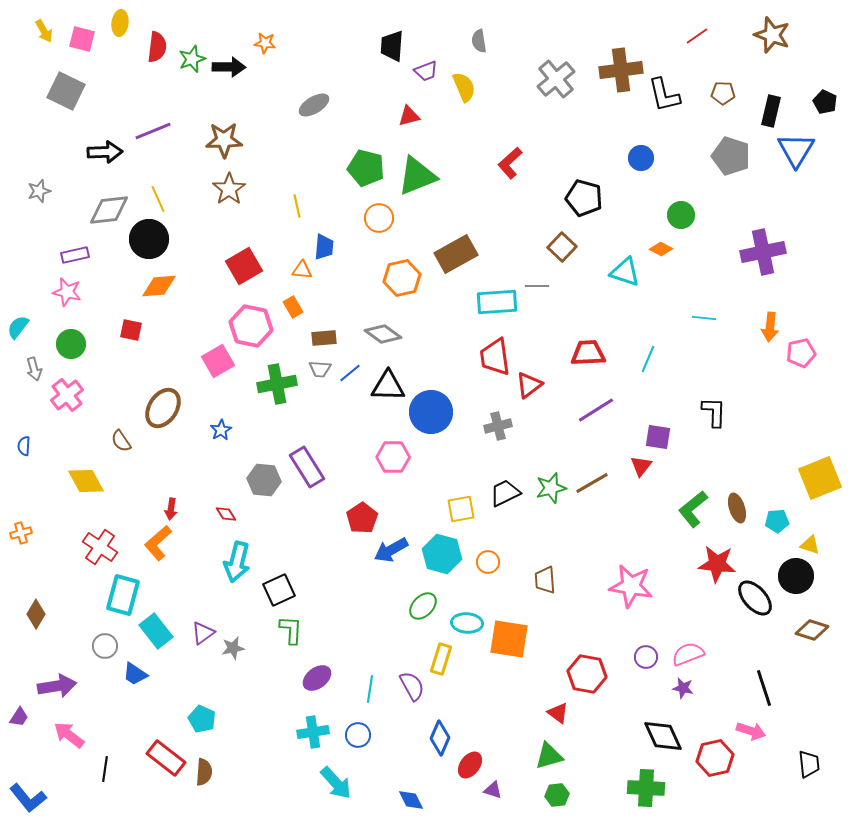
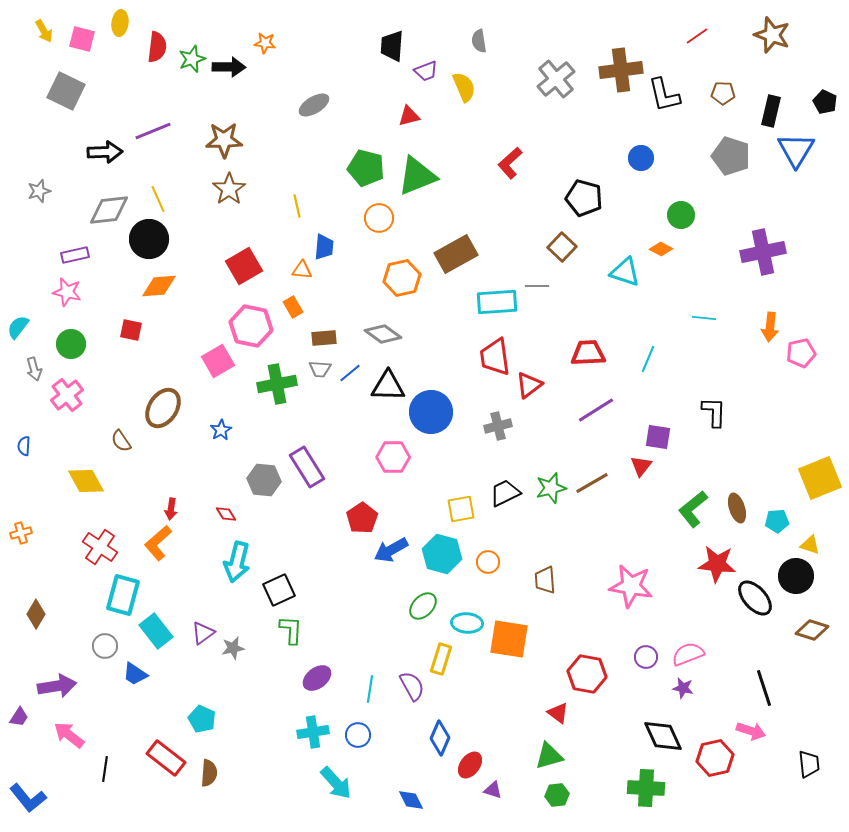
brown semicircle at (204, 772): moved 5 px right, 1 px down
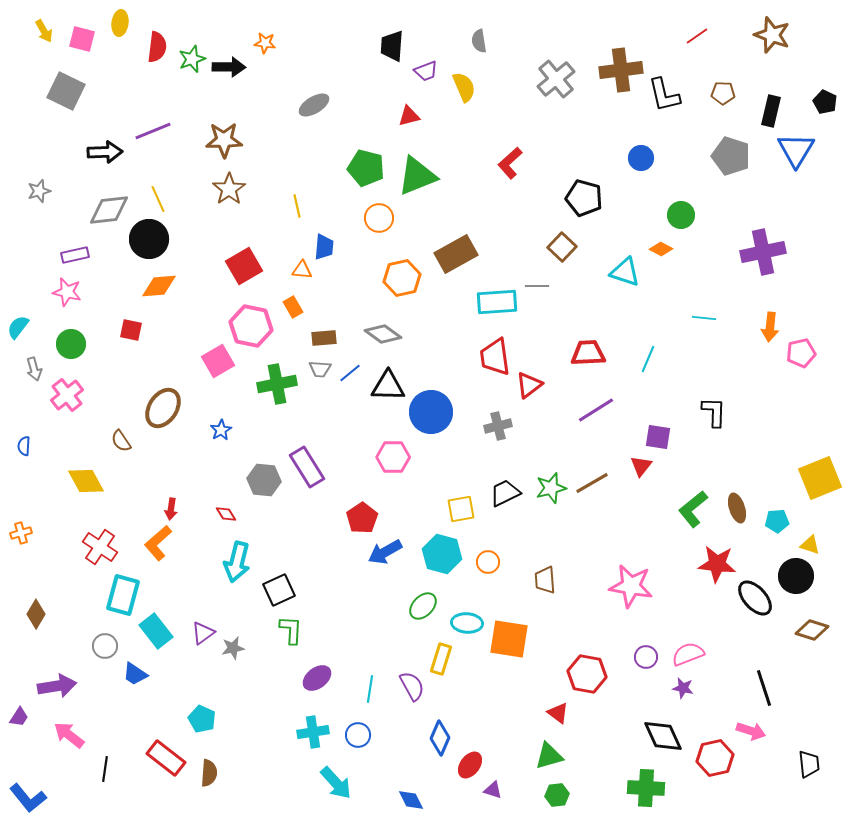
blue arrow at (391, 550): moved 6 px left, 2 px down
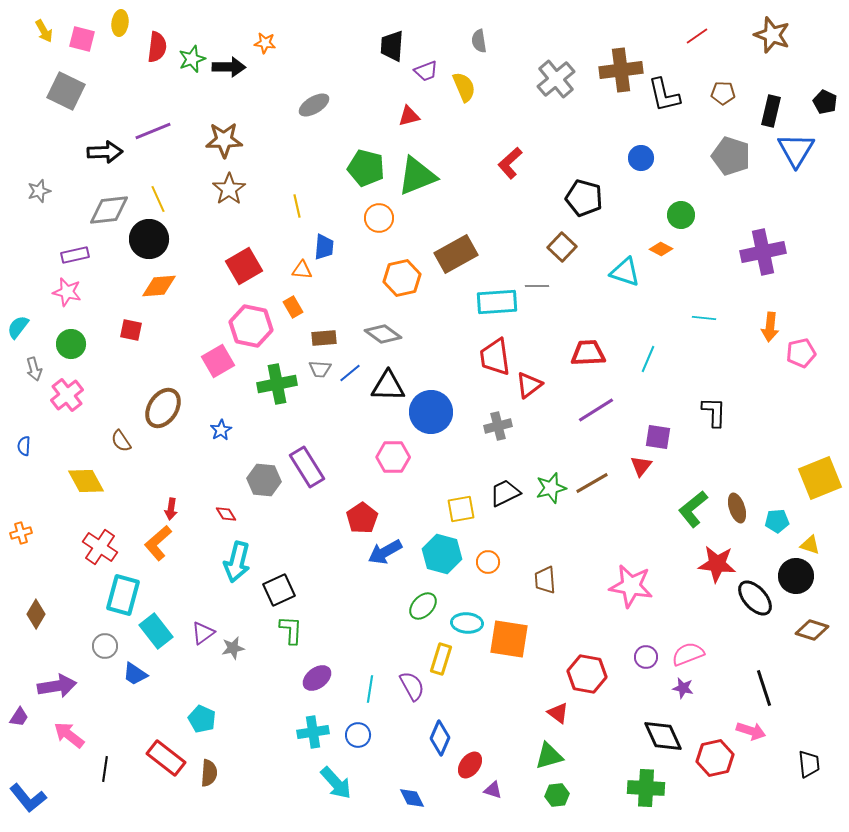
blue diamond at (411, 800): moved 1 px right, 2 px up
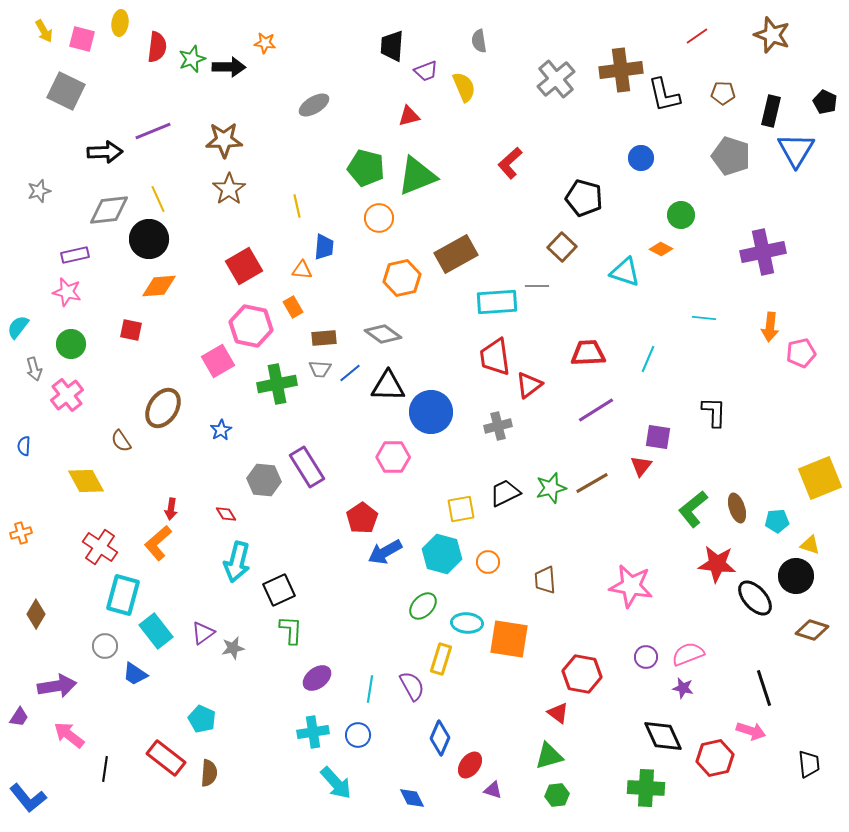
red hexagon at (587, 674): moved 5 px left
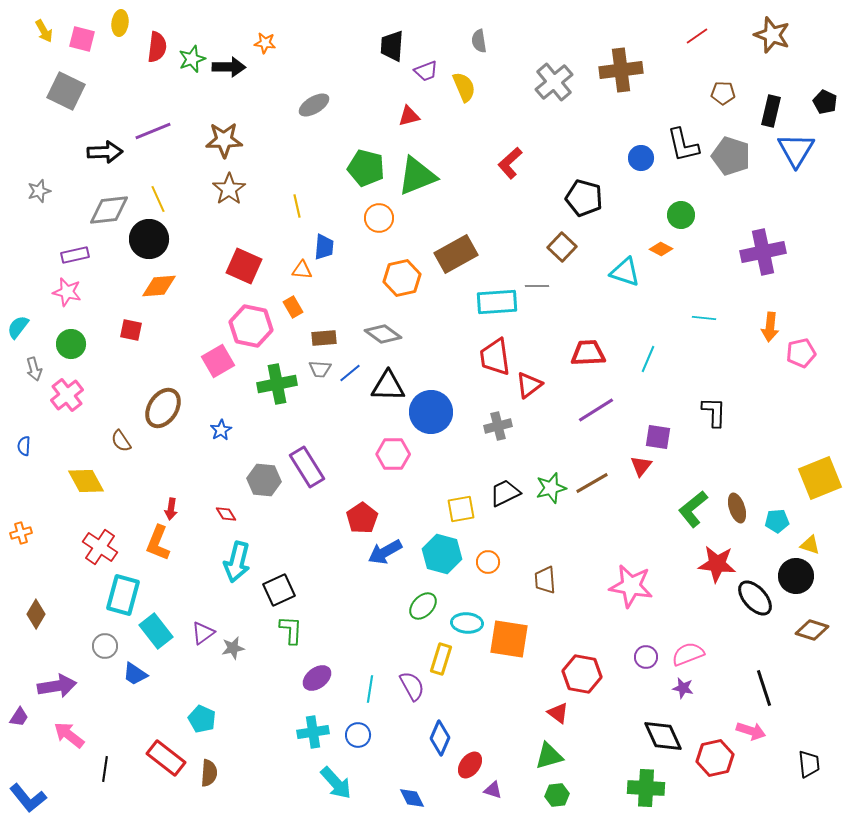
gray cross at (556, 79): moved 2 px left, 3 px down
black L-shape at (664, 95): moved 19 px right, 50 px down
red square at (244, 266): rotated 36 degrees counterclockwise
pink hexagon at (393, 457): moved 3 px up
orange L-shape at (158, 543): rotated 27 degrees counterclockwise
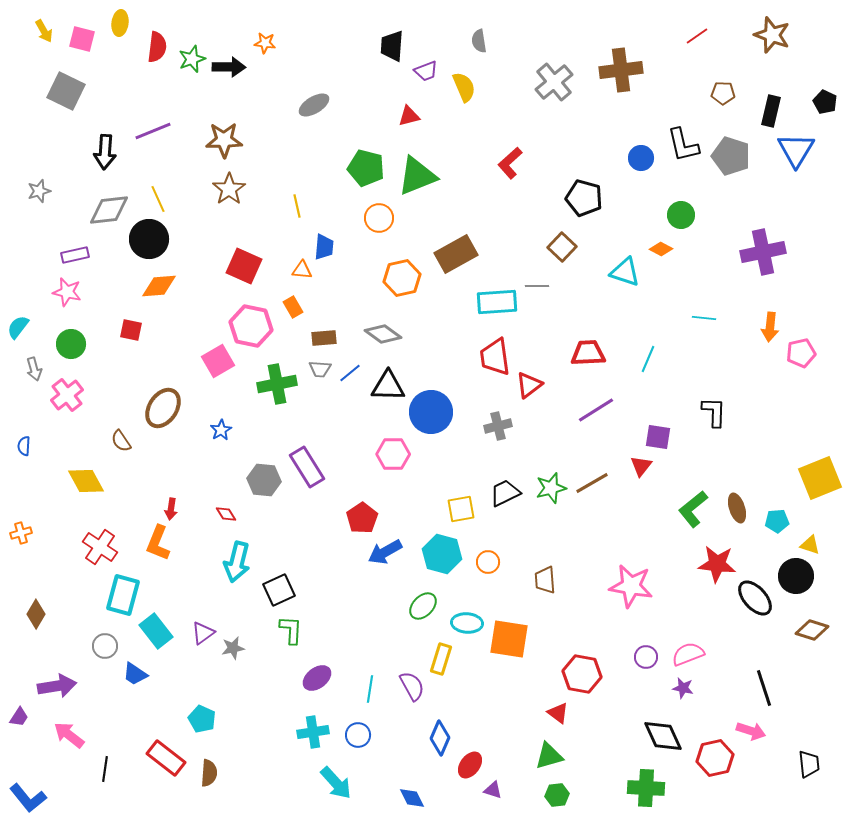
black arrow at (105, 152): rotated 96 degrees clockwise
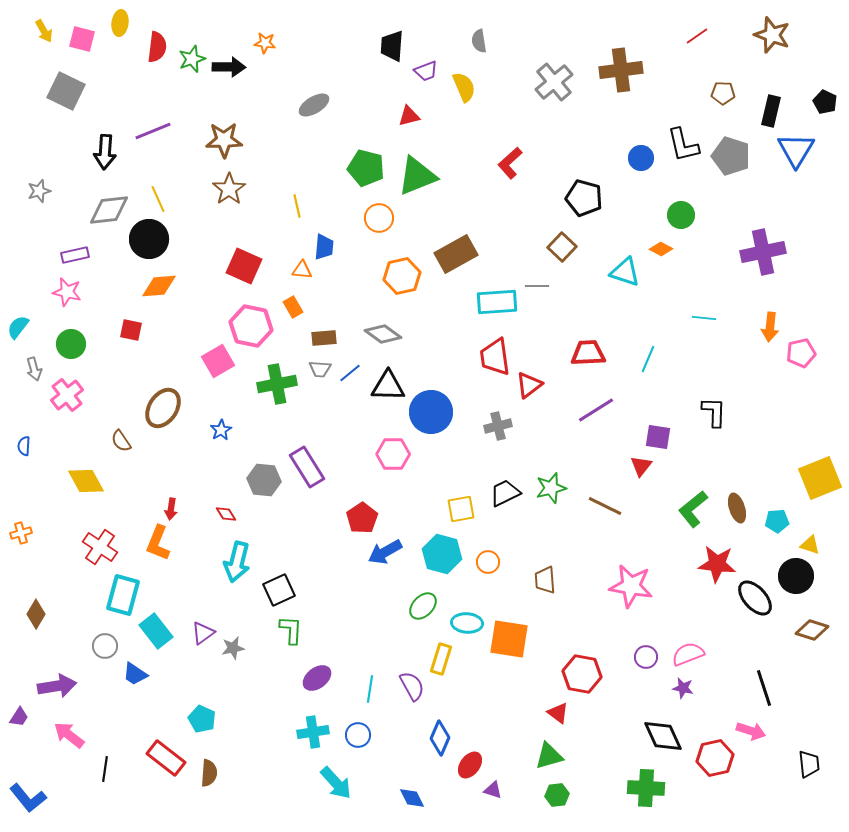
orange hexagon at (402, 278): moved 2 px up
brown line at (592, 483): moved 13 px right, 23 px down; rotated 56 degrees clockwise
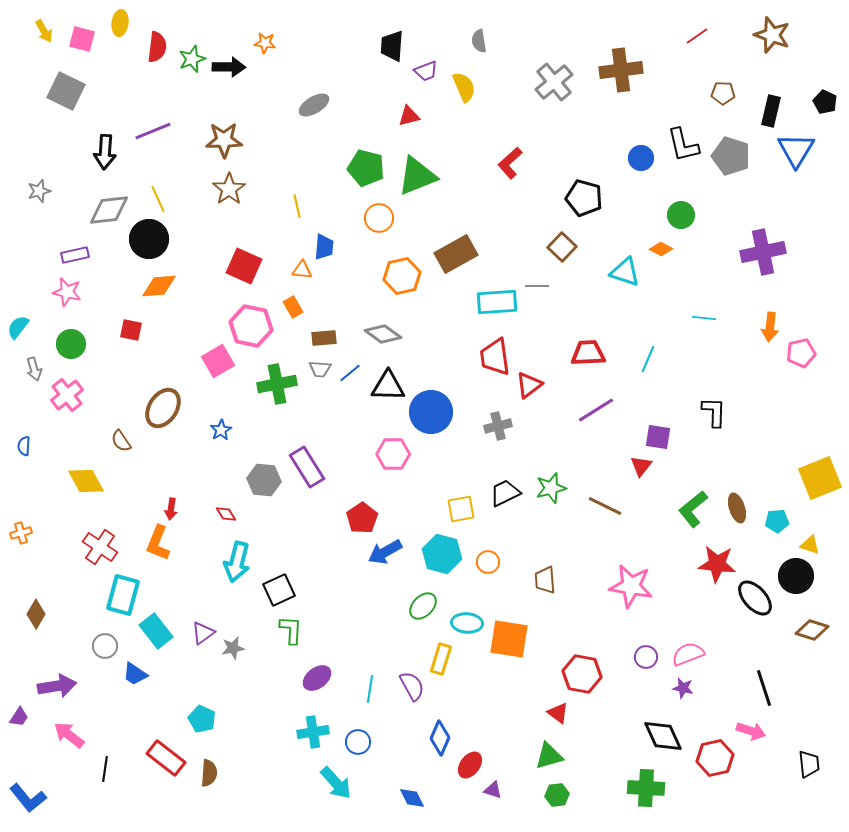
blue circle at (358, 735): moved 7 px down
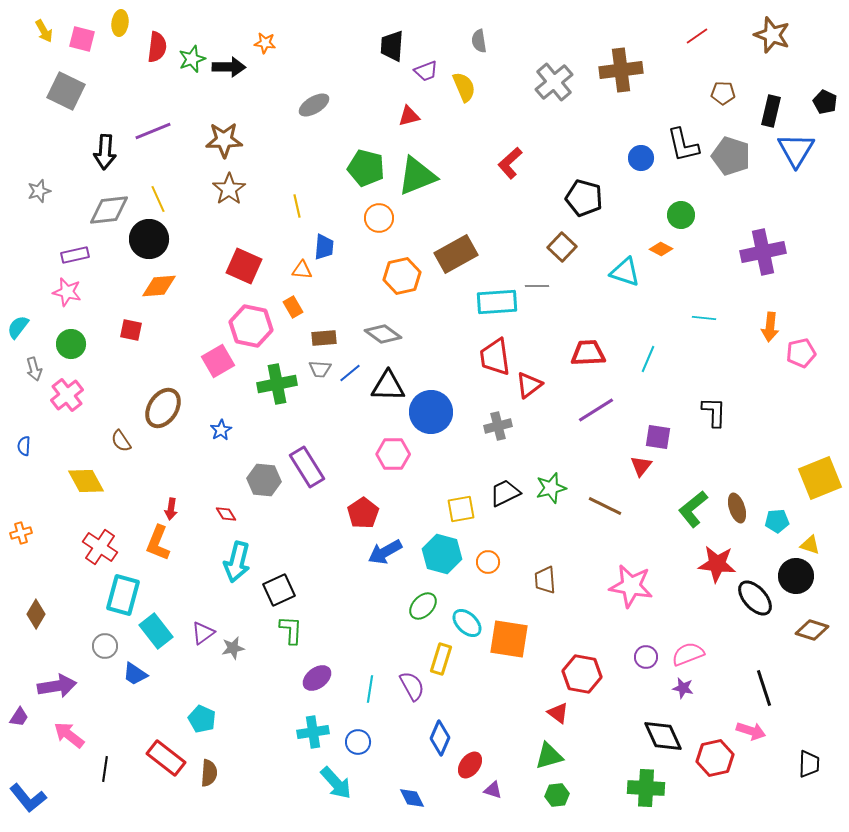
red pentagon at (362, 518): moved 1 px right, 5 px up
cyan ellipse at (467, 623): rotated 40 degrees clockwise
black trapezoid at (809, 764): rotated 8 degrees clockwise
